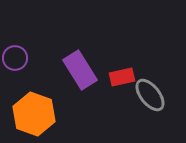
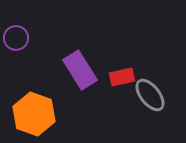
purple circle: moved 1 px right, 20 px up
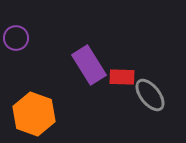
purple rectangle: moved 9 px right, 5 px up
red rectangle: rotated 15 degrees clockwise
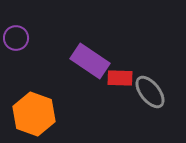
purple rectangle: moved 1 px right, 4 px up; rotated 24 degrees counterclockwise
red rectangle: moved 2 px left, 1 px down
gray ellipse: moved 3 px up
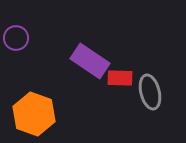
gray ellipse: rotated 24 degrees clockwise
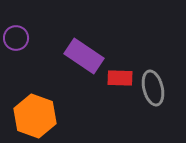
purple rectangle: moved 6 px left, 5 px up
gray ellipse: moved 3 px right, 4 px up
orange hexagon: moved 1 px right, 2 px down
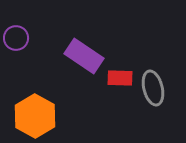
orange hexagon: rotated 9 degrees clockwise
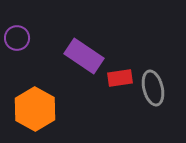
purple circle: moved 1 px right
red rectangle: rotated 10 degrees counterclockwise
orange hexagon: moved 7 px up
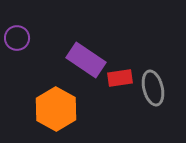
purple rectangle: moved 2 px right, 4 px down
orange hexagon: moved 21 px right
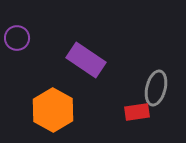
red rectangle: moved 17 px right, 34 px down
gray ellipse: moved 3 px right; rotated 28 degrees clockwise
orange hexagon: moved 3 px left, 1 px down
